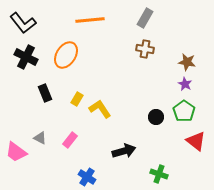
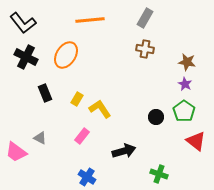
pink rectangle: moved 12 px right, 4 px up
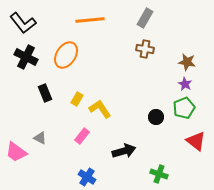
green pentagon: moved 3 px up; rotated 15 degrees clockwise
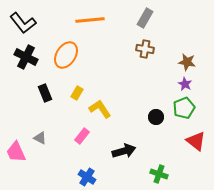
yellow rectangle: moved 6 px up
pink trapezoid: rotated 30 degrees clockwise
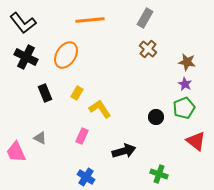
brown cross: moved 3 px right; rotated 30 degrees clockwise
pink rectangle: rotated 14 degrees counterclockwise
blue cross: moved 1 px left
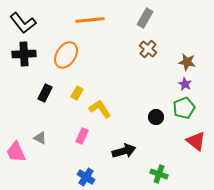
black cross: moved 2 px left, 3 px up; rotated 30 degrees counterclockwise
black rectangle: rotated 48 degrees clockwise
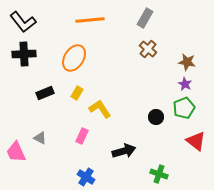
black L-shape: moved 1 px up
orange ellipse: moved 8 px right, 3 px down
black rectangle: rotated 42 degrees clockwise
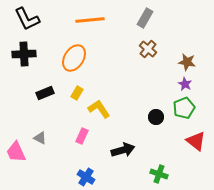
black L-shape: moved 4 px right, 3 px up; rotated 12 degrees clockwise
yellow L-shape: moved 1 px left
black arrow: moved 1 px left, 1 px up
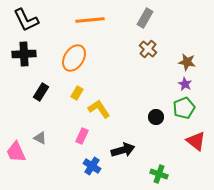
black L-shape: moved 1 px left, 1 px down
black rectangle: moved 4 px left, 1 px up; rotated 36 degrees counterclockwise
blue cross: moved 6 px right, 11 px up
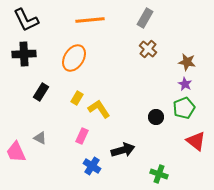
yellow rectangle: moved 5 px down
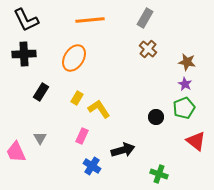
gray triangle: rotated 32 degrees clockwise
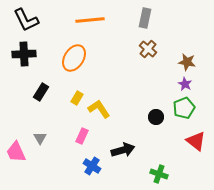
gray rectangle: rotated 18 degrees counterclockwise
